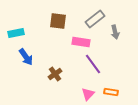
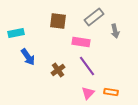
gray rectangle: moved 1 px left, 2 px up
gray arrow: moved 1 px up
blue arrow: moved 2 px right
purple line: moved 6 px left, 2 px down
brown cross: moved 3 px right, 4 px up
pink triangle: moved 1 px up
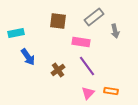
orange rectangle: moved 1 px up
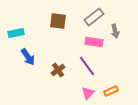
pink rectangle: moved 13 px right
orange rectangle: rotated 32 degrees counterclockwise
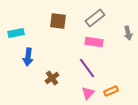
gray rectangle: moved 1 px right, 1 px down
gray arrow: moved 13 px right, 2 px down
blue arrow: rotated 42 degrees clockwise
purple line: moved 2 px down
brown cross: moved 6 px left, 8 px down
